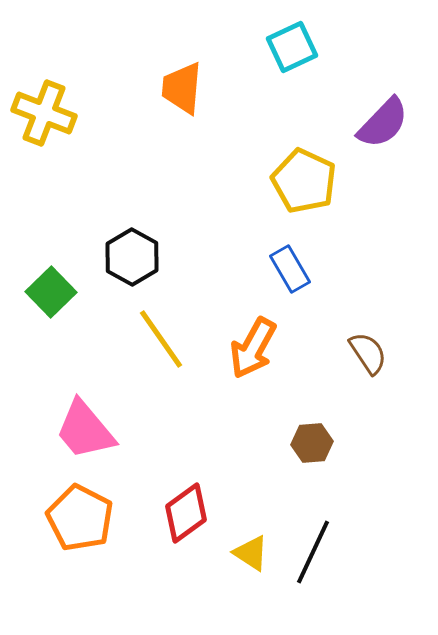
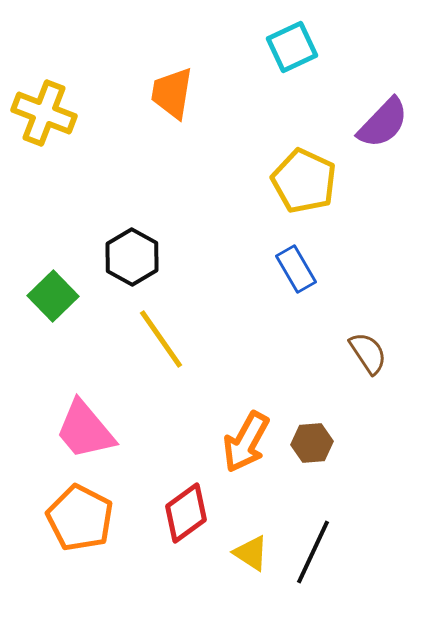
orange trapezoid: moved 10 px left, 5 px down; rotated 4 degrees clockwise
blue rectangle: moved 6 px right
green square: moved 2 px right, 4 px down
orange arrow: moved 7 px left, 94 px down
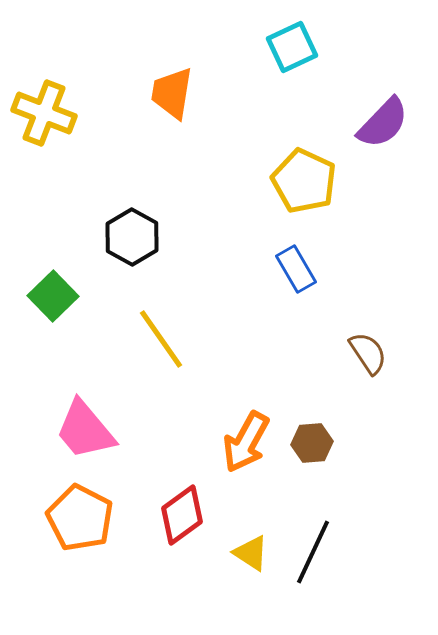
black hexagon: moved 20 px up
red diamond: moved 4 px left, 2 px down
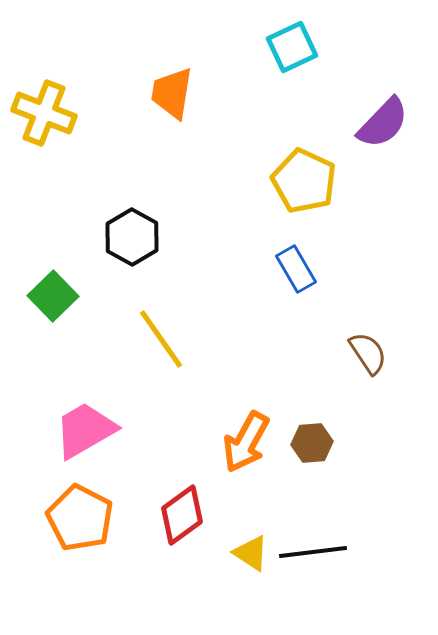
pink trapezoid: rotated 100 degrees clockwise
black line: rotated 58 degrees clockwise
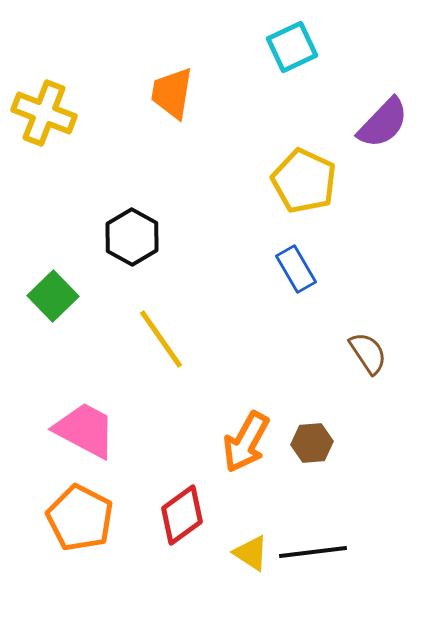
pink trapezoid: rotated 58 degrees clockwise
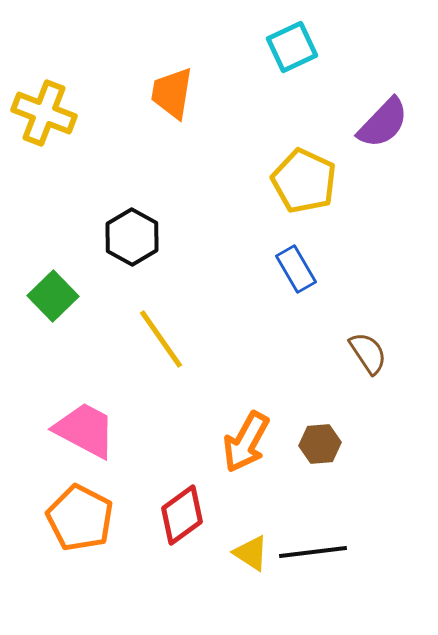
brown hexagon: moved 8 px right, 1 px down
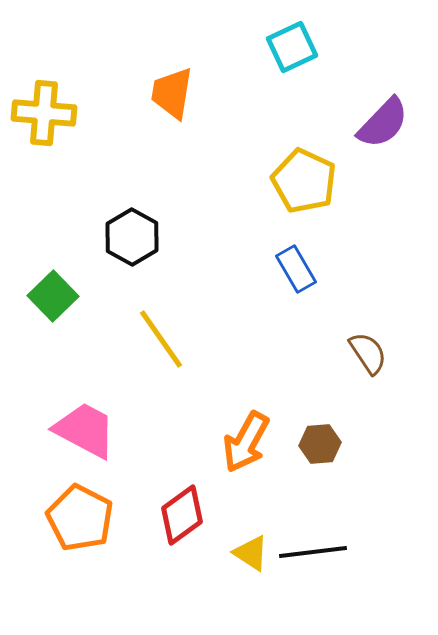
yellow cross: rotated 16 degrees counterclockwise
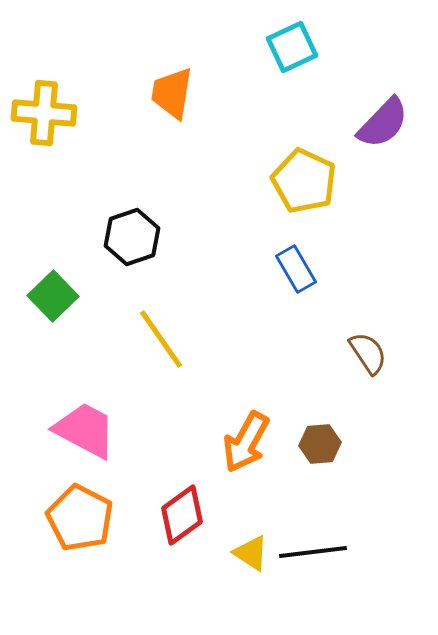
black hexagon: rotated 12 degrees clockwise
